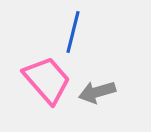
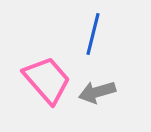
blue line: moved 20 px right, 2 px down
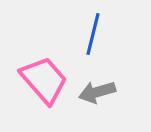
pink trapezoid: moved 3 px left
